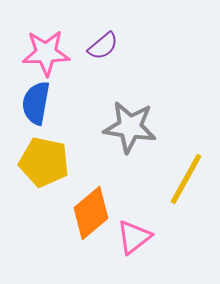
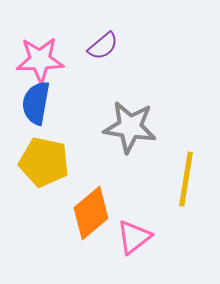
pink star: moved 6 px left, 7 px down
yellow line: rotated 20 degrees counterclockwise
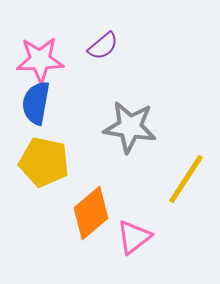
yellow line: rotated 24 degrees clockwise
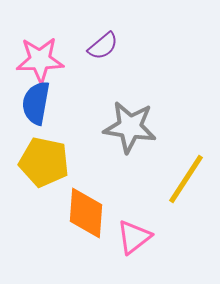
orange diamond: moved 5 px left; rotated 46 degrees counterclockwise
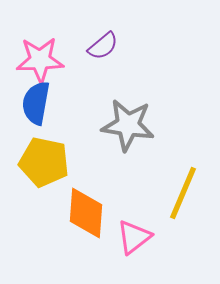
gray star: moved 2 px left, 2 px up
yellow line: moved 3 px left, 14 px down; rotated 10 degrees counterclockwise
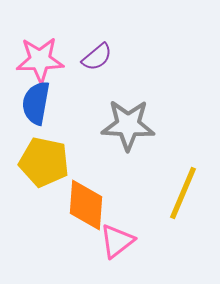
purple semicircle: moved 6 px left, 11 px down
gray star: rotated 6 degrees counterclockwise
orange diamond: moved 8 px up
pink triangle: moved 17 px left, 4 px down
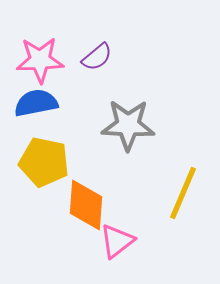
blue semicircle: rotated 69 degrees clockwise
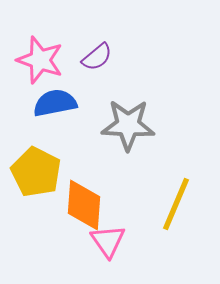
pink star: rotated 21 degrees clockwise
blue semicircle: moved 19 px right
yellow pentagon: moved 8 px left, 10 px down; rotated 15 degrees clockwise
yellow line: moved 7 px left, 11 px down
orange diamond: moved 2 px left
pink triangle: moved 9 px left; rotated 27 degrees counterclockwise
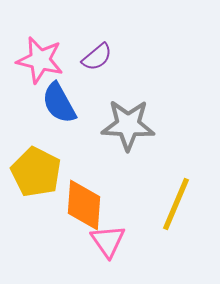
pink star: rotated 6 degrees counterclockwise
blue semicircle: moved 4 px right; rotated 108 degrees counterclockwise
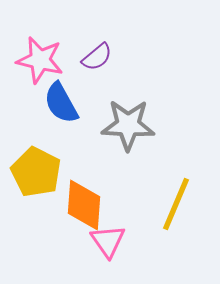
blue semicircle: moved 2 px right
